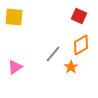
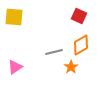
gray line: moved 1 px right, 2 px up; rotated 36 degrees clockwise
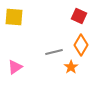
orange diamond: rotated 30 degrees counterclockwise
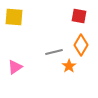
red square: rotated 14 degrees counterclockwise
orange star: moved 2 px left, 1 px up
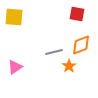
red square: moved 2 px left, 2 px up
orange diamond: rotated 40 degrees clockwise
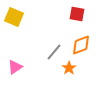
yellow square: rotated 18 degrees clockwise
gray line: rotated 36 degrees counterclockwise
orange star: moved 2 px down
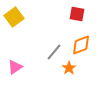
yellow square: rotated 30 degrees clockwise
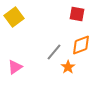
orange star: moved 1 px left, 1 px up
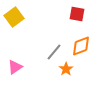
orange diamond: moved 1 px down
orange star: moved 2 px left, 2 px down
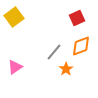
red square: moved 4 px down; rotated 35 degrees counterclockwise
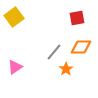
red square: rotated 14 degrees clockwise
orange diamond: moved 1 px down; rotated 20 degrees clockwise
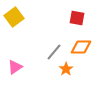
red square: rotated 21 degrees clockwise
